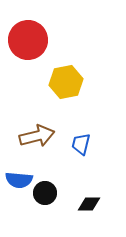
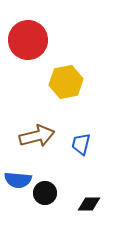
blue semicircle: moved 1 px left
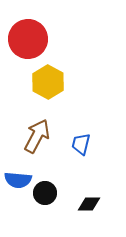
red circle: moved 1 px up
yellow hexagon: moved 18 px left; rotated 20 degrees counterclockwise
brown arrow: rotated 48 degrees counterclockwise
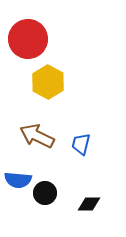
brown arrow: rotated 92 degrees counterclockwise
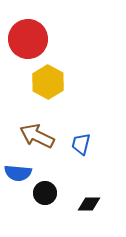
blue semicircle: moved 7 px up
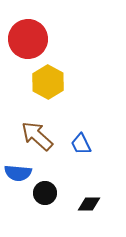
brown arrow: rotated 16 degrees clockwise
blue trapezoid: rotated 40 degrees counterclockwise
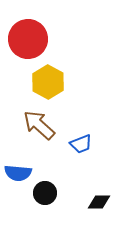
brown arrow: moved 2 px right, 11 px up
blue trapezoid: rotated 85 degrees counterclockwise
black diamond: moved 10 px right, 2 px up
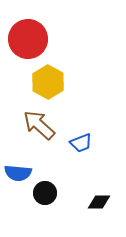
blue trapezoid: moved 1 px up
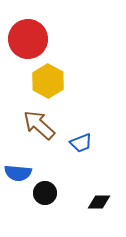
yellow hexagon: moved 1 px up
